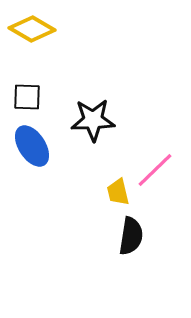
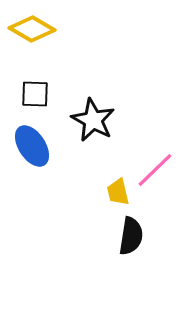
black square: moved 8 px right, 3 px up
black star: rotated 30 degrees clockwise
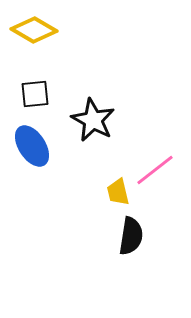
yellow diamond: moved 2 px right, 1 px down
black square: rotated 8 degrees counterclockwise
pink line: rotated 6 degrees clockwise
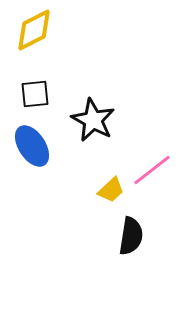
yellow diamond: rotated 57 degrees counterclockwise
pink line: moved 3 px left
yellow trapezoid: moved 7 px left, 2 px up; rotated 120 degrees counterclockwise
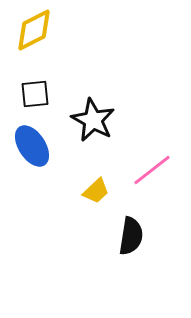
yellow trapezoid: moved 15 px left, 1 px down
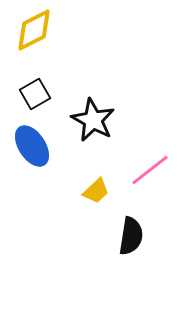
black square: rotated 24 degrees counterclockwise
pink line: moved 2 px left
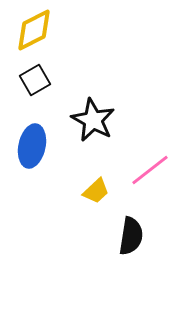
black square: moved 14 px up
blue ellipse: rotated 45 degrees clockwise
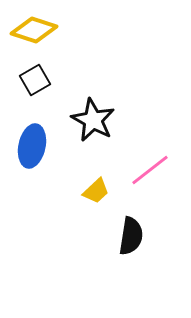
yellow diamond: rotated 45 degrees clockwise
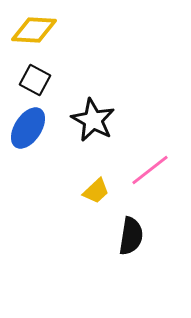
yellow diamond: rotated 15 degrees counterclockwise
black square: rotated 32 degrees counterclockwise
blue ellipse: moved 4 px left, 18 px up; rotated 21 degrees clockwise
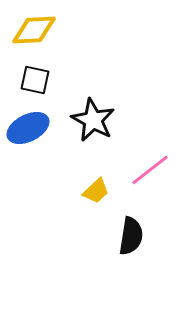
yellow diamond: rotated 6 degrees counterclockwise
black square: rotated 16 degrees counterclockwise
blue ellipse: rotated 30 degrees clockwise
